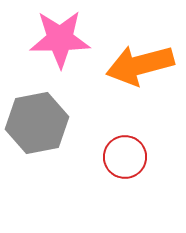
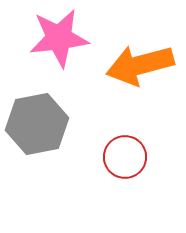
pink star: moved 1 px left, 1 px up; rotated 6 degrees counterclockwise
gray hexagon: moved 1 px down
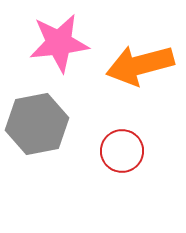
pink star: moved 5 px down
red circle: moved 3 px left, 6 px up
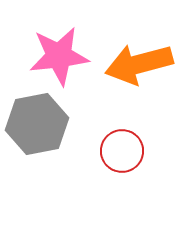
pink star: moved 13 px down
orange arrow: moved 1 px left, 1 px up
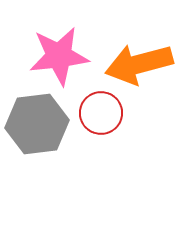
gray hexagon: rotated 4 degrees clockwise
red circle: moved 21 px left, 38 px up
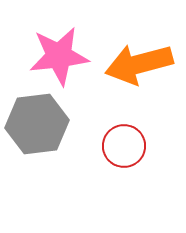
red circle: moved 23 px right, 33 px down
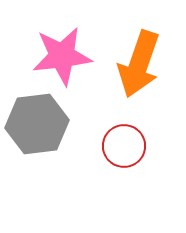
pink star: moved 3 px right
orange arrow: rotated 56 degrees counterclockwise
